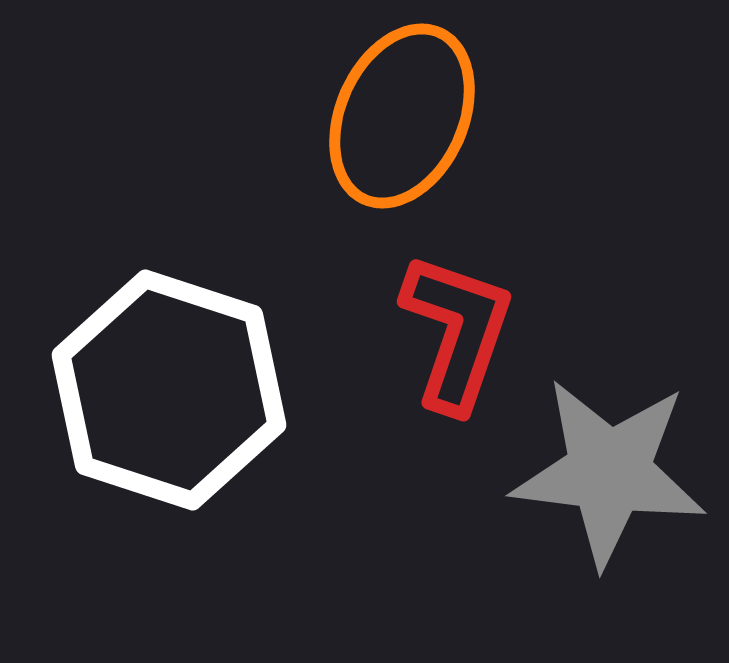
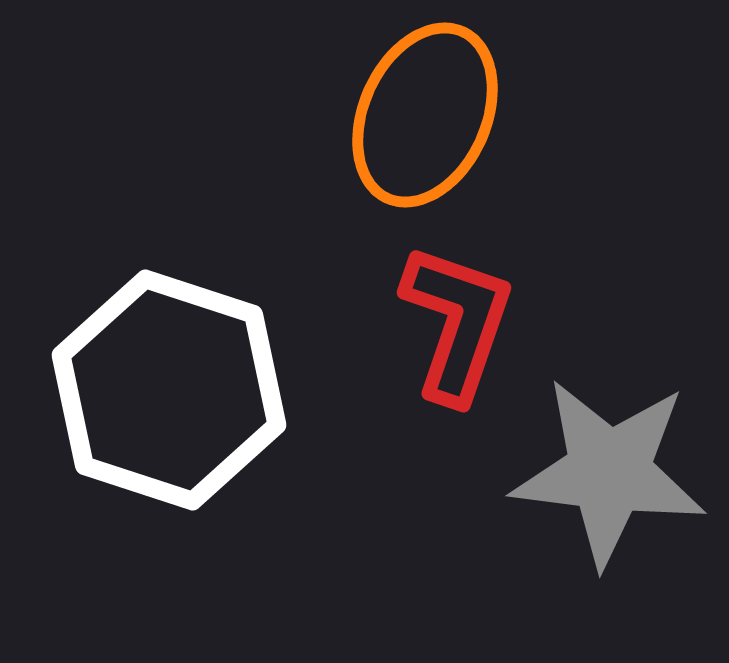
orange ellipse: moved 23 px right, 1 px up
red L-shape: moved 9 px up
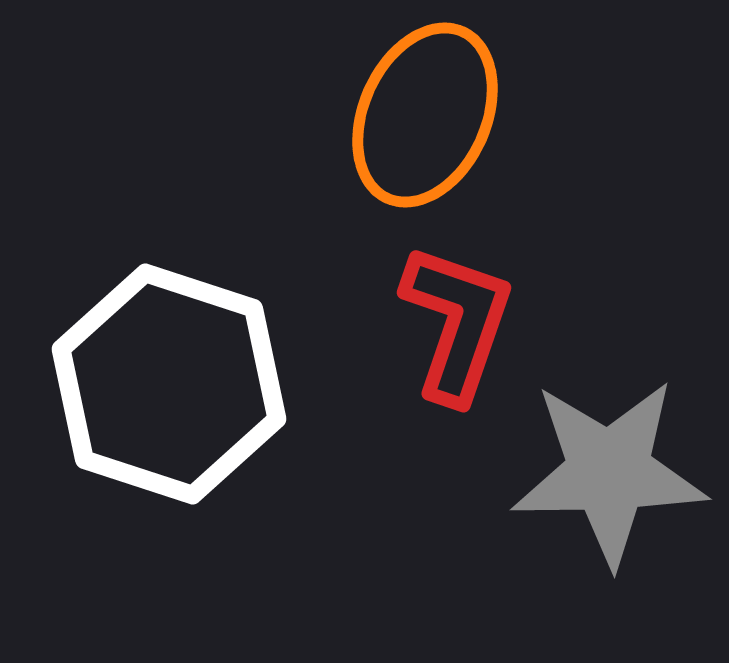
white hexagon: moved 6 px up
gray star: rotated 8 degrees counterclockwise
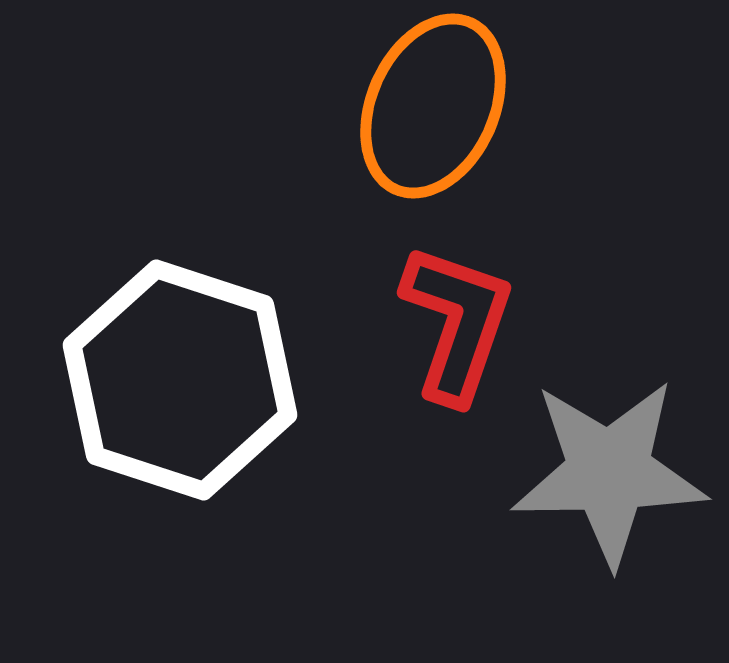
orange ellipse: moved 8 px right, 9 px up
white hexagon: moved 11 px right, 4 px up
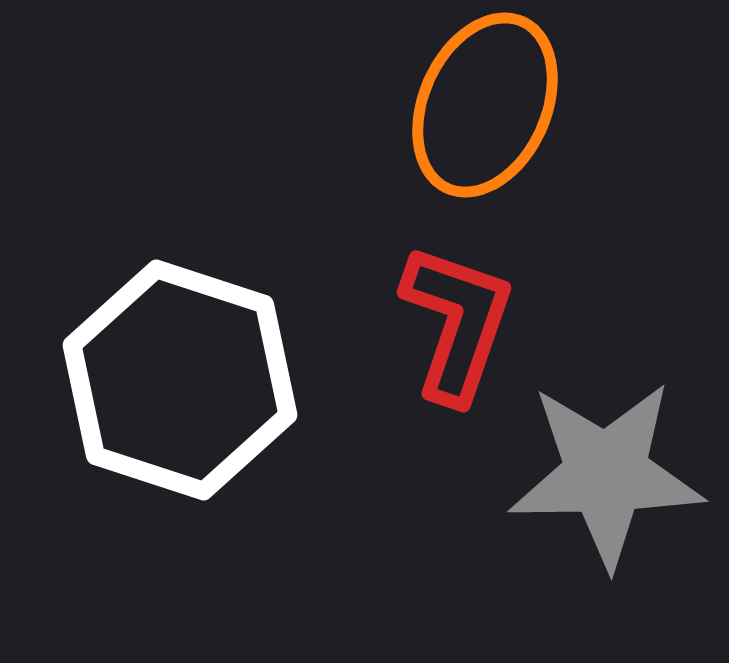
orange ellipse: moved 52 px right, 1 px up
gray star: moved 3 px left, 2 px down
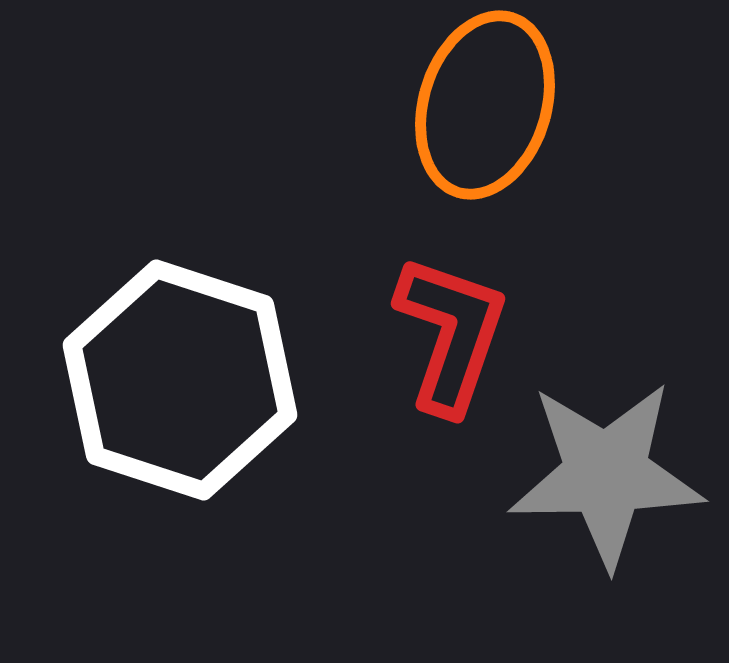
orange ellipse: rotated 7 degrees counterclockwise
red L-shape: moved 6 px left, 11 px down
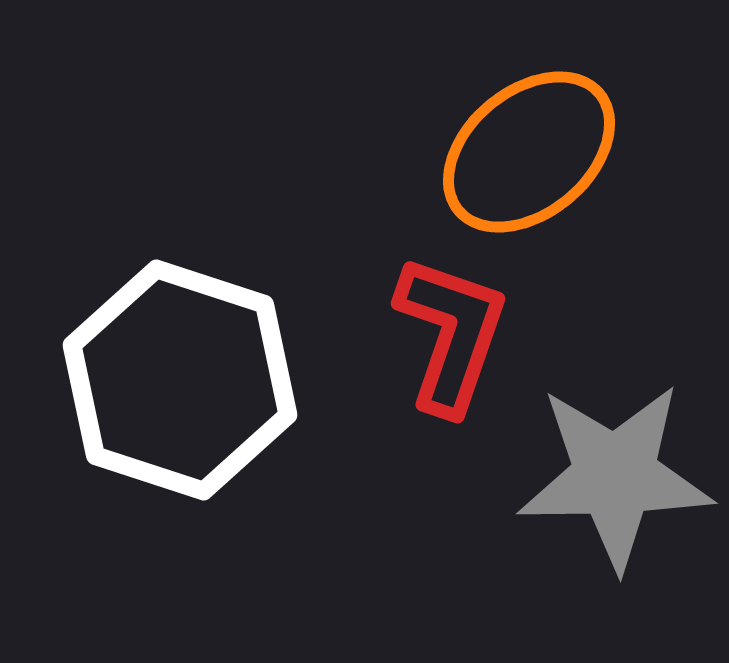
orange ellipse: moved 44 px right, 47 px down; rotated 33 degrees clockwise
gray star: moved 9 px right, 2 px down
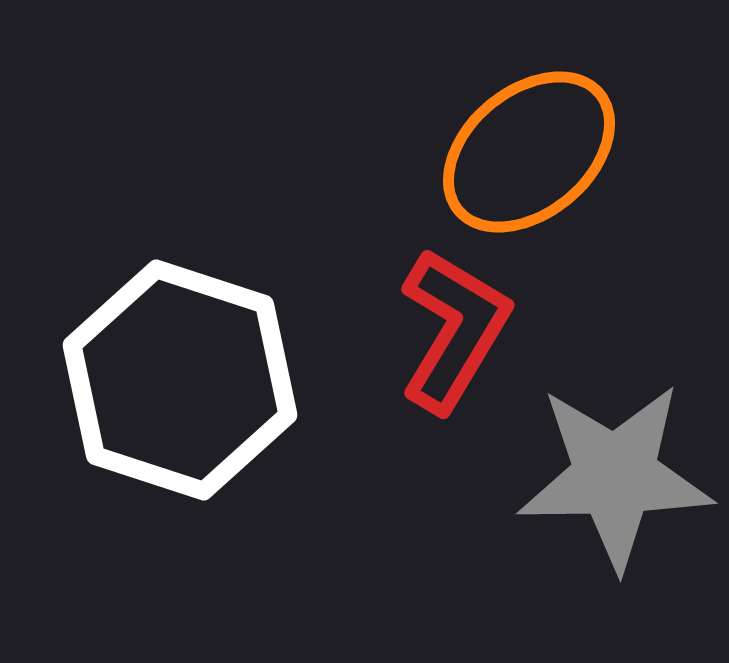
red L-shape: moved 3 px right, 4 px up; rotated 12 degrees clockwise
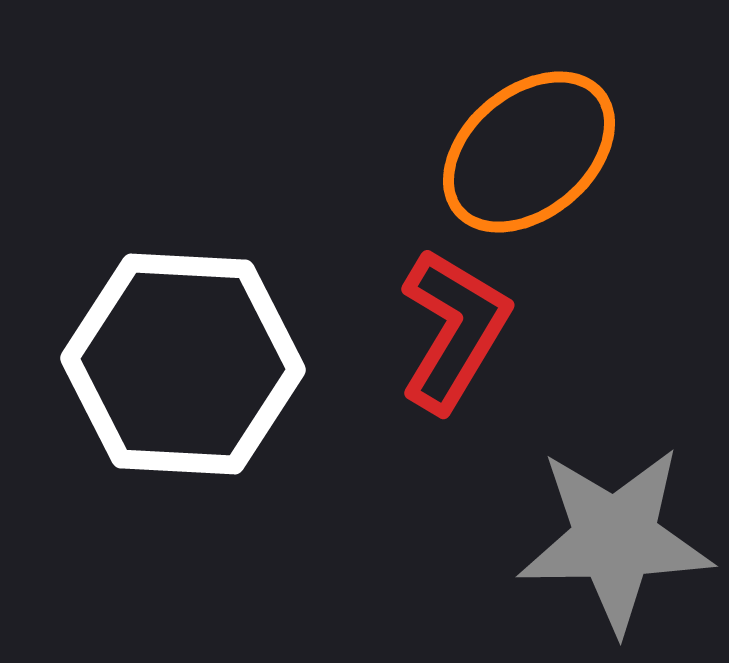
white hexagon: moved 3 px right, 16 px up; rotated 15 degrees counterclockwise
gray star: moved 63 px down
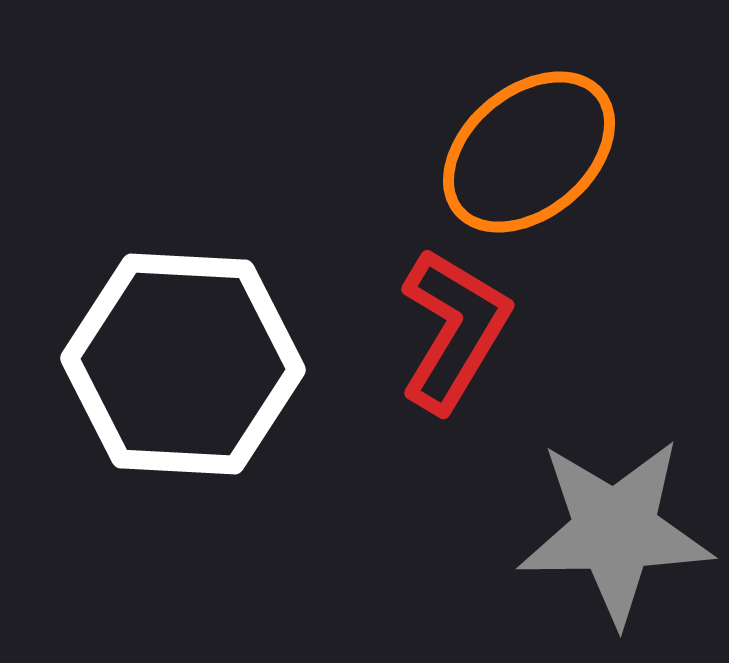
gray star: moved 8 px up
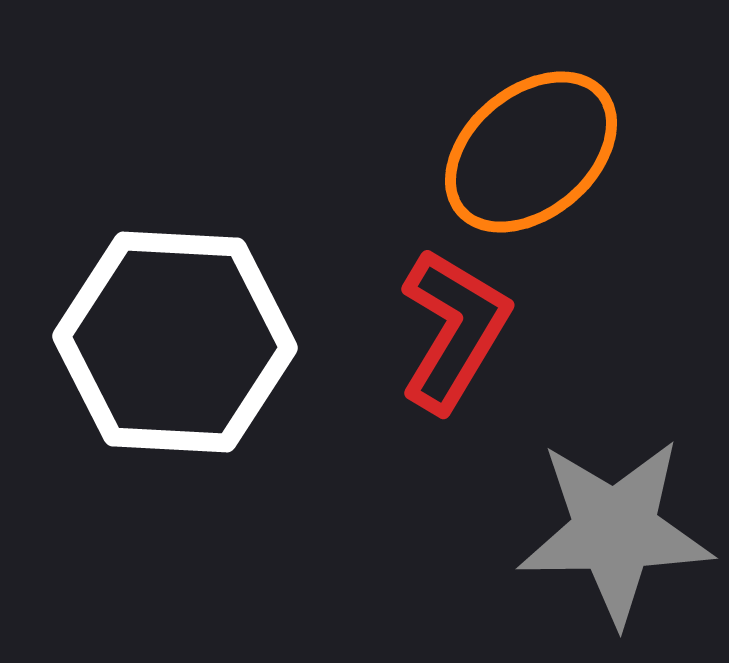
orange ellipse: moved 2 px right
white hexagon: moved 8 px left, 22 px up
